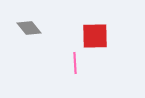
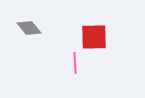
red square: moved 1 px left, 1 px down
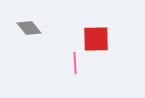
red square: moved 2 px right, 2 px down
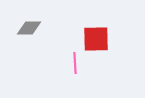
gray diamond: rotated 50 degrees counterclockwise
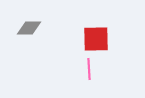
pink line: moved 14 px right, 6 px down
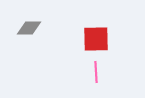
pink line: moved 7 px right, 3 px down
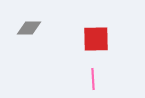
pink line: moved 3 px left, 7 px down
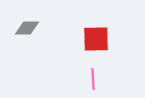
gray diamond: moved 2 px left
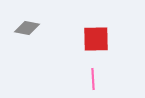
gray diamond: rotated 10 degrees clockwise
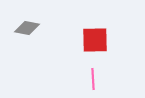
red square: moved 1 px left, 1 px down
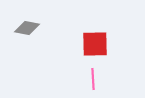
red square: moved 4 px down
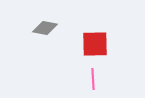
gray diamond: moved 18 px right
